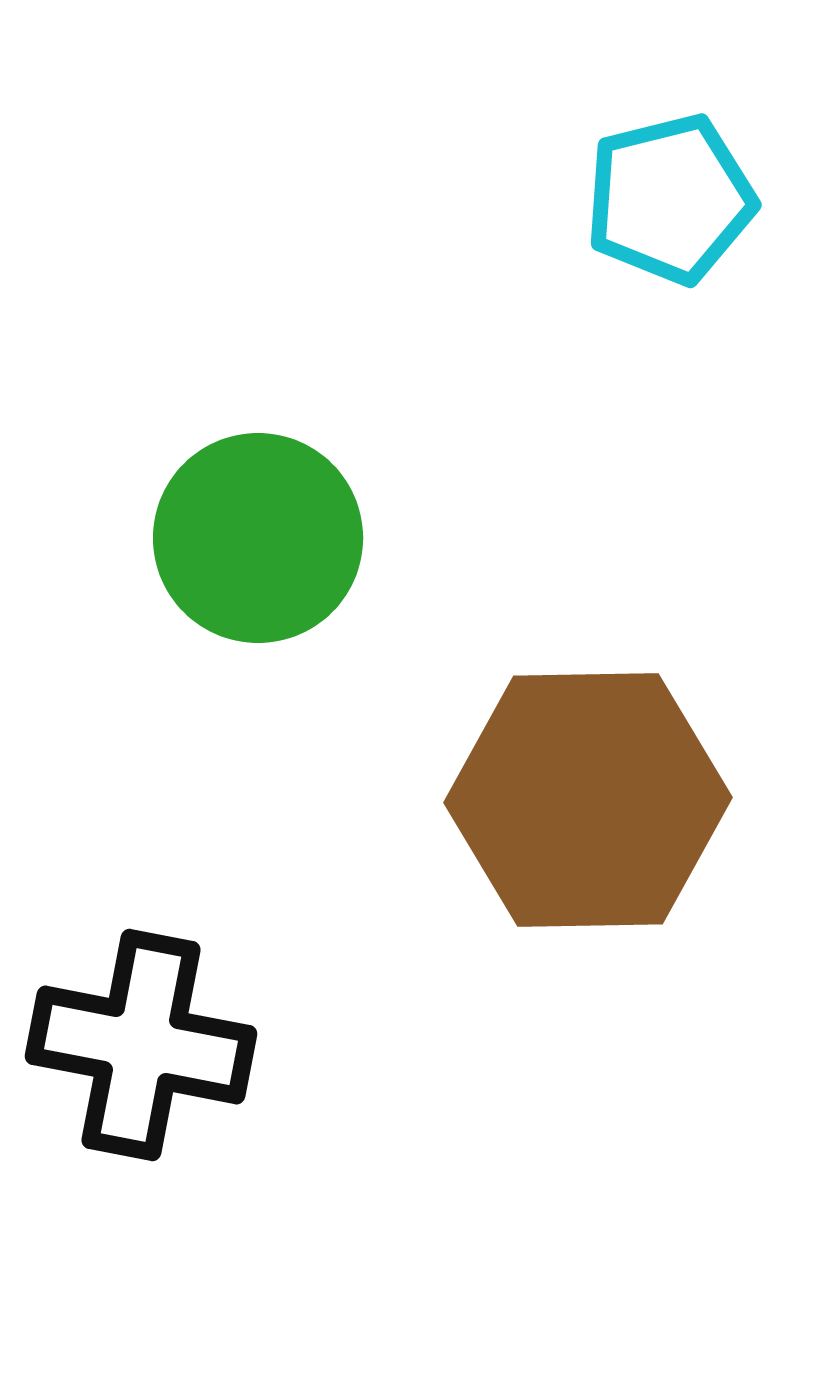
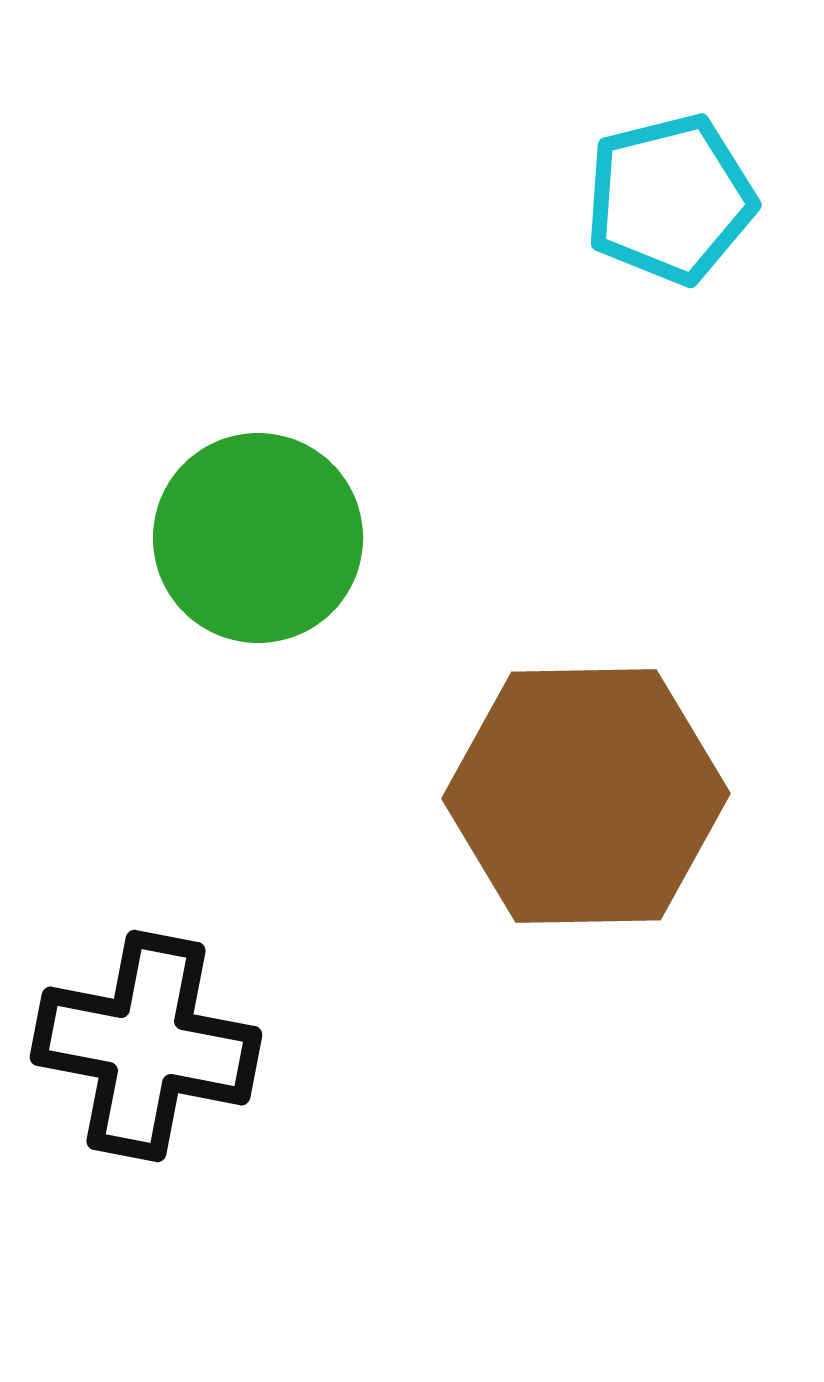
brown hexagon: moved 2 px left, 4 px up
black cross: moved 5 px right, 1 px down
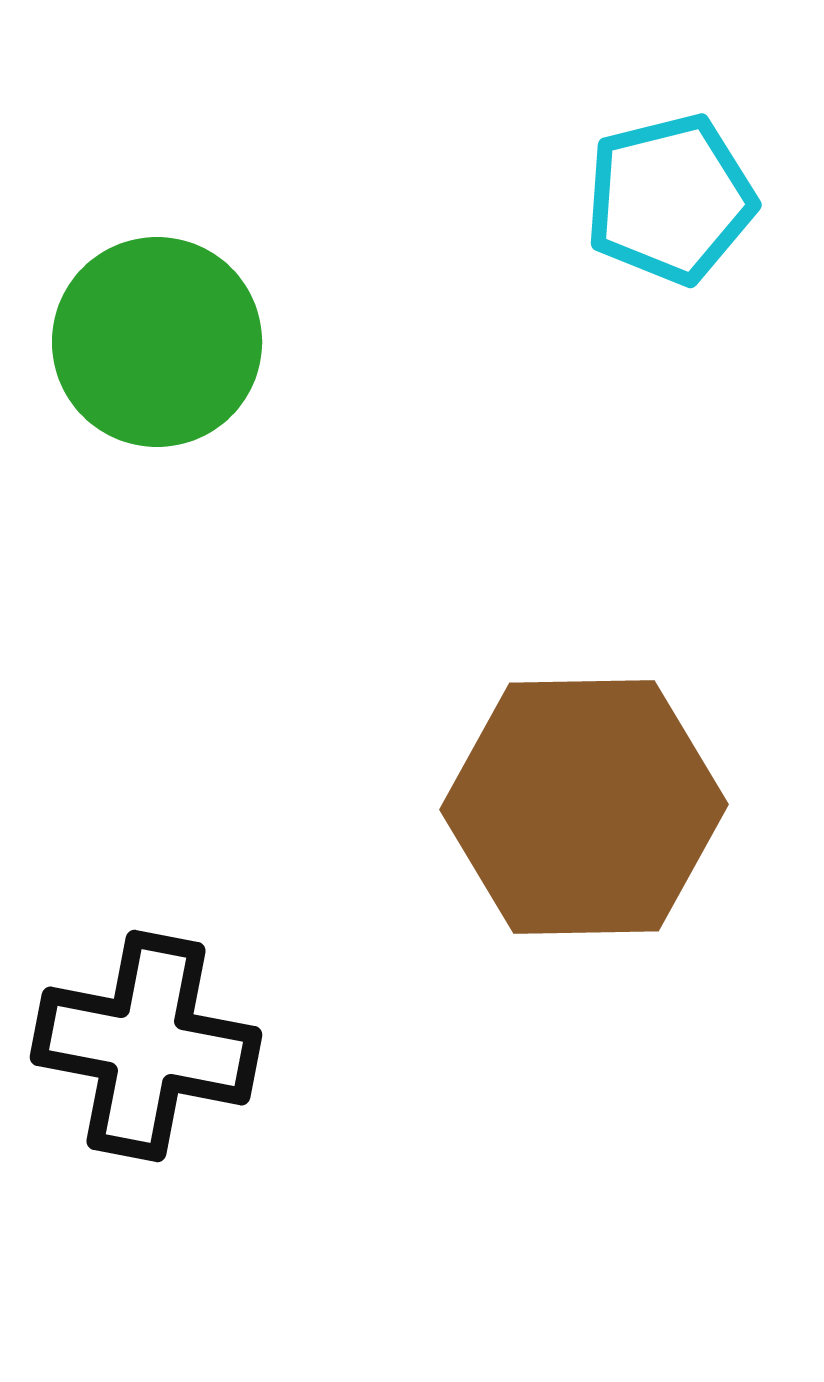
green circle: moved 101 px left, 196 px up
brown hexagon: moved 2 px left, 11 px down
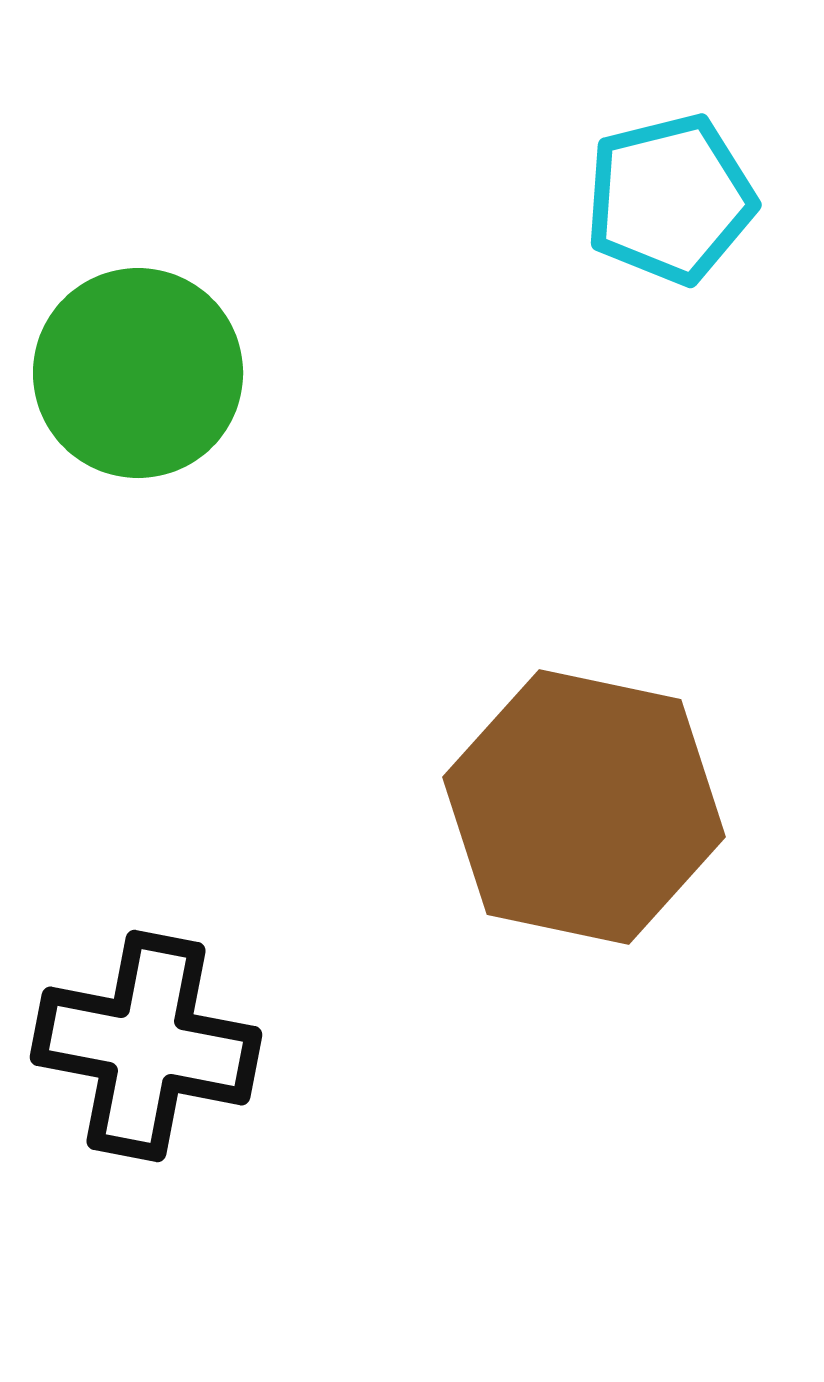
green circle: moved 19 px left, 31 px down
brown hexagon: rotated 13 degrees clockwise
